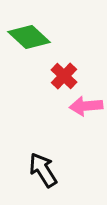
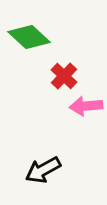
black arrow: rotated 87 degrees counterclockwise
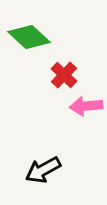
red cross: moved 1 px up
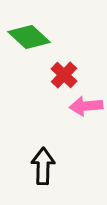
black arrow: moved 4 px up; rotated 120 degrees clockwise
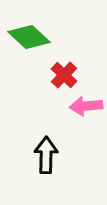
black arrow: moved 3 px right, 11 px up
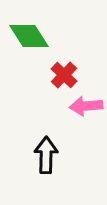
green diamond: moved 1 px up; rotated 15 degrees clockwise
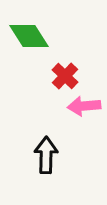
red cross: moved 1 px right, 1 px down
pink arrow: moved 2 px left
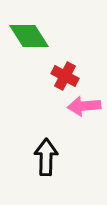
red cross: rotated 16 degrees counterclockwise
black arrow: moved 2 px down
